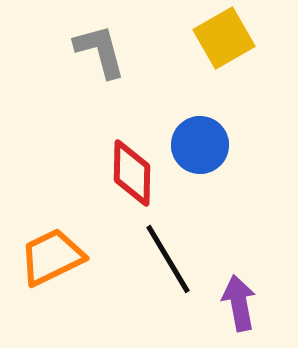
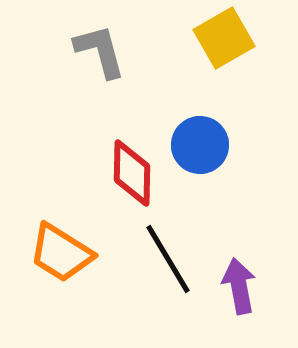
orange trapezoid: moved 9 px right, 4 px up; rotated 122 degrees counterclockwise
purple arrow: moved 17 px up
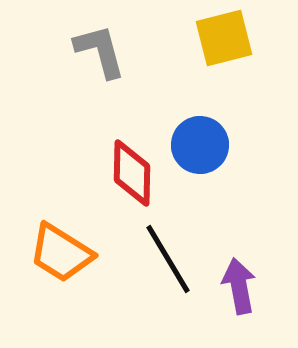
yellow square: rotated 16 degrees clockwise
